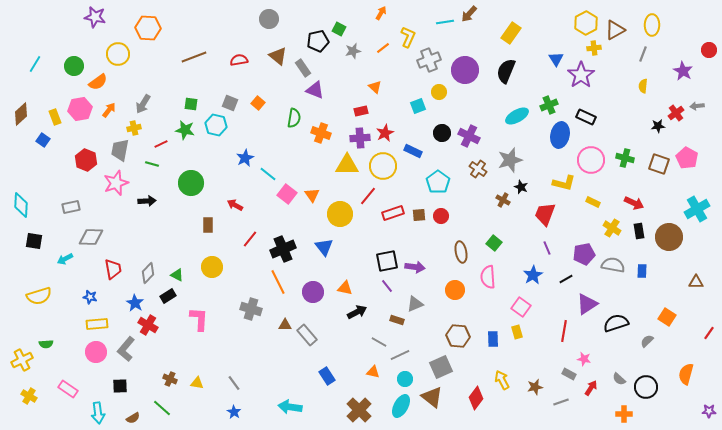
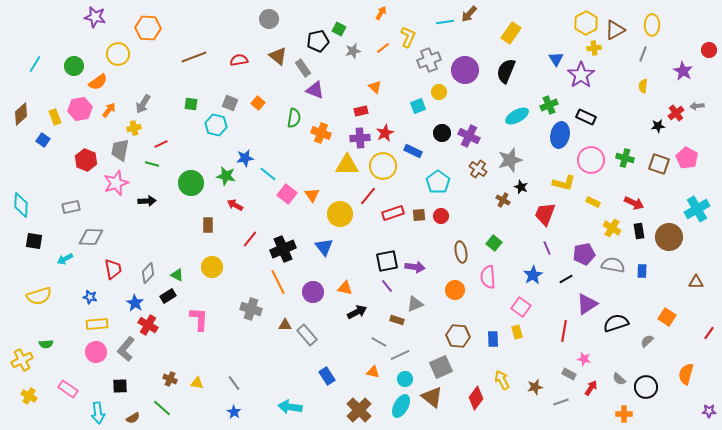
green star at (185, 130): moved 41 px right, 46 px down
blue star at (245, 158): rotated 18 degrees clockwise
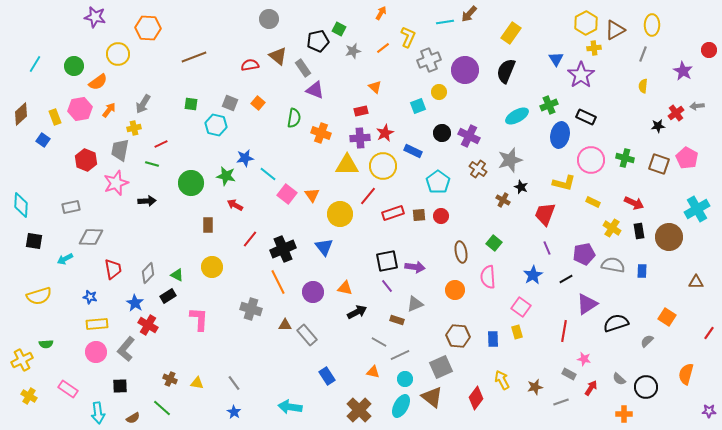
red semicircle at (239, 60): moved 11 px right, 5 px down
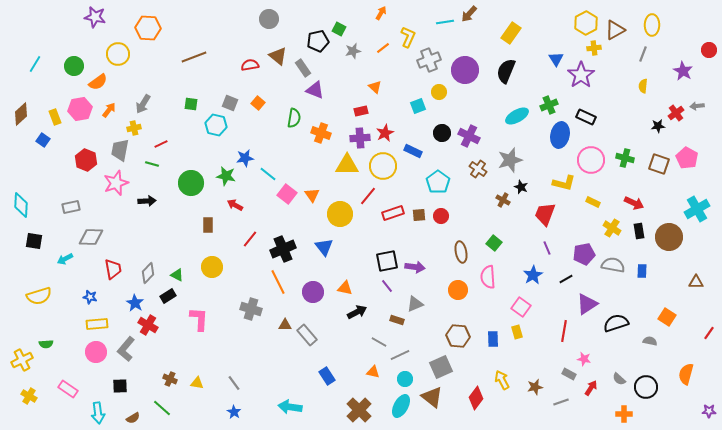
orange circle at (455, 290): moved 3 px right
gray semicircle at (647, 341): moved 3 px right; rotated 56 degrees clockwise
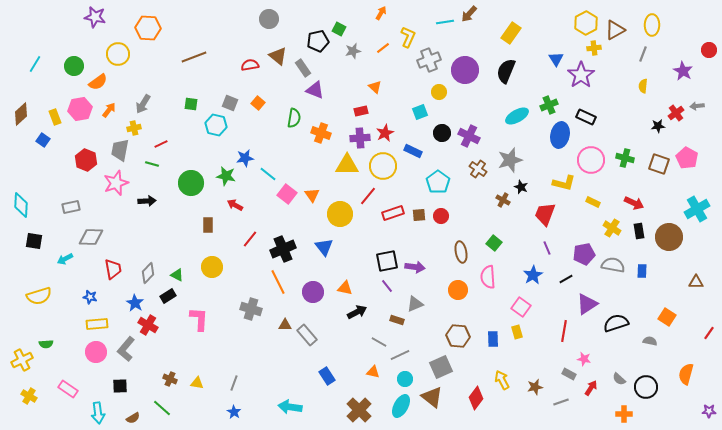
cyan square at (418, 106): moved 2 px right, 6 px down
gray line at (234, 383): rotated 56 degrees clockwise
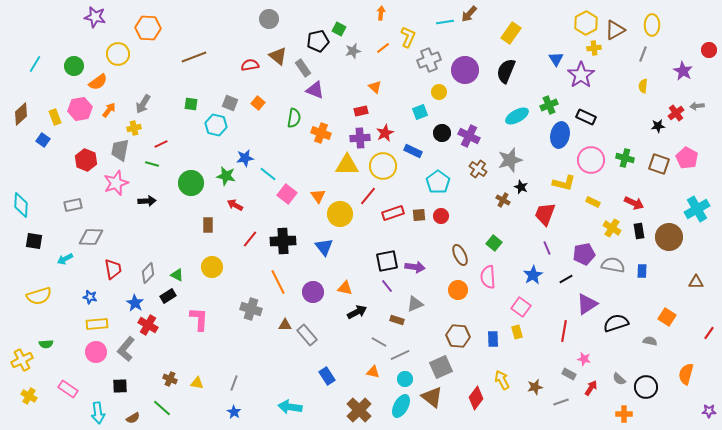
orange arrow at (381, 13): rotated 24 degrees counterclockwise
orange triangle at (312, 195): moved 6 px right, 1 px down
gray rectangle at (71, 207): moved 2 px right, 2 px up
black cross at (283, 249): moved 8 px up; rotated 20 degrees clockwise
brown ellipse at (461, 252): moved 1 px left, 3 px down; rotated 15 degrees counterclockwise
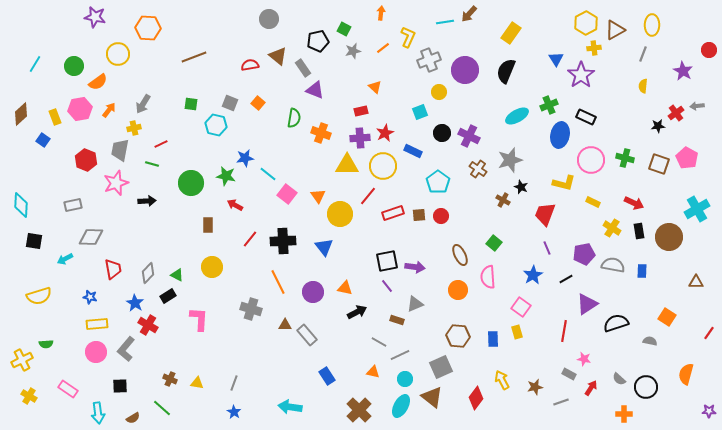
green square at (339, 29): moved 5 px right
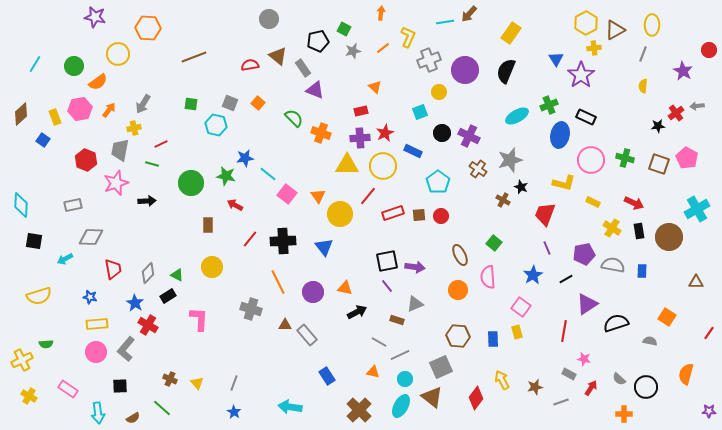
green semicircle at (294, 118): rotated 54 degrees counterclockwise
yellow triangle at (197, 383): rotated 40 degrees clockwise
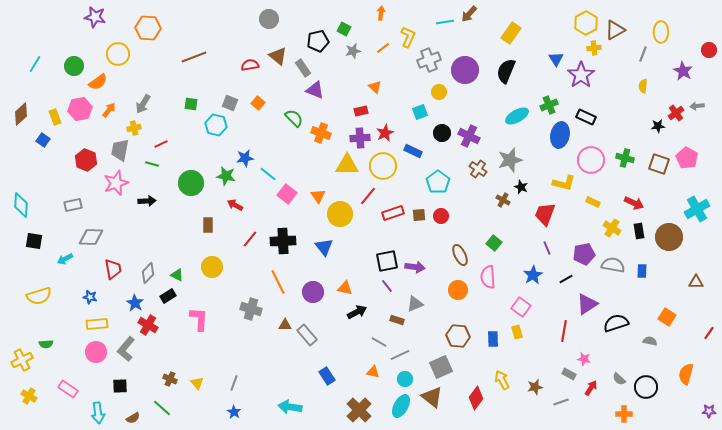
yellow ellipse at (652, 25): moved 9 px right, 7 px down
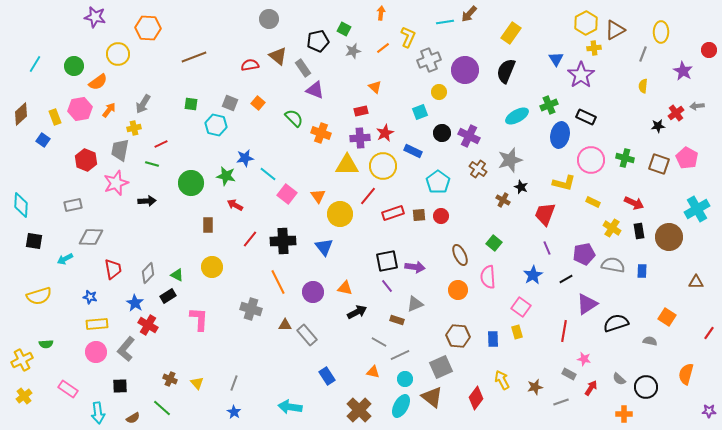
yellow cross at (29, 396): moved 5 px left; rotated 21 degrees clockwise
